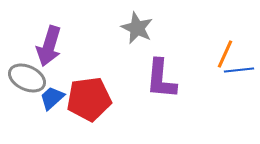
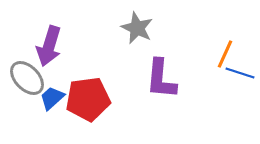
blue line: moved 1 px right, 3 px down; rotated 24 degrees clockwise
gray ellipse: rotated 21 degrees clockwise
red pentagon: moved 1 px left
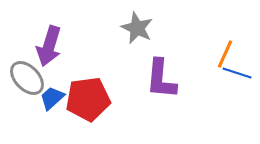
blue line: moved 3 px left
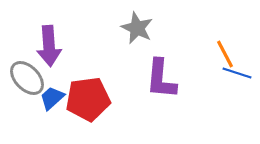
purple arrow: rotated 21 degrees counterclockwise
orange line: rotated 52 degrees counterclockwise
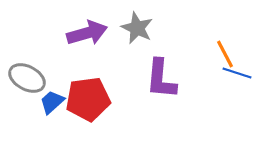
purple arrow: moved 38 px right, 13 px up; rotated 102 degrees counterclockwise
gray ellipse: rotated 18 degrees counterclockwise
blue trapezoid: moved 4 px down
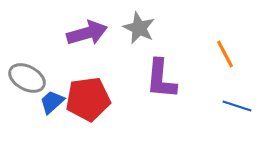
gray star: moved 2 px right
blue line: moved 33 px down
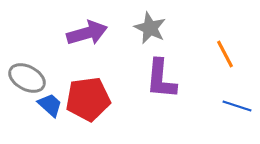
gray star: moved 11 px right
blue trapezoid: moved 2 px left, 3 px down; rotated 84 degrees clockwise
